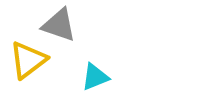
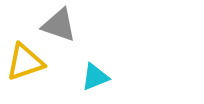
yellow triangle: moved 3 px left, 2 px down; rotated 18 degrees clockwise
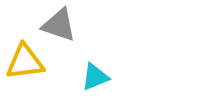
yellow triangle: rotated 12 degrees clockwise
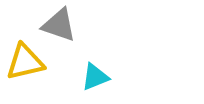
yellow triangle: rotated 6 degrees counterclockwise
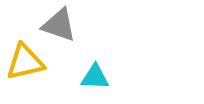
cyan triangle: rotated 24 degrees clockwise
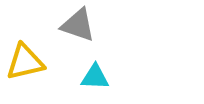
gray triangle: moved 19 px right
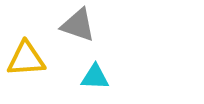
yellow triangle: moved 1 px right, 3 px up; rotated 9 degrees clockwise
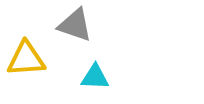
gray triangle: moved 3 px left
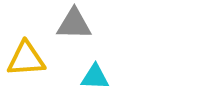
gray triangle: moved 1 px left, 1 px up; rotated 18 degrees counterclockwise
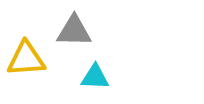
gray triangle: moved 7 px down
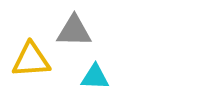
yellow triangle: moved 5 px right, 1 px down
